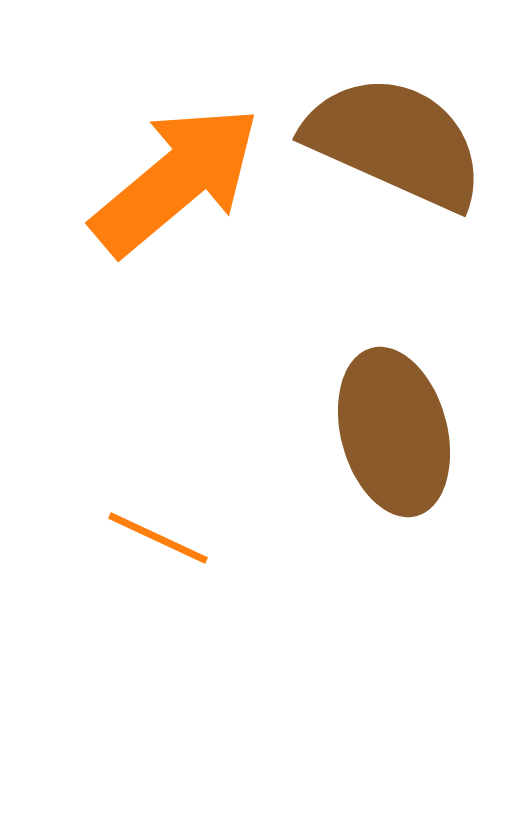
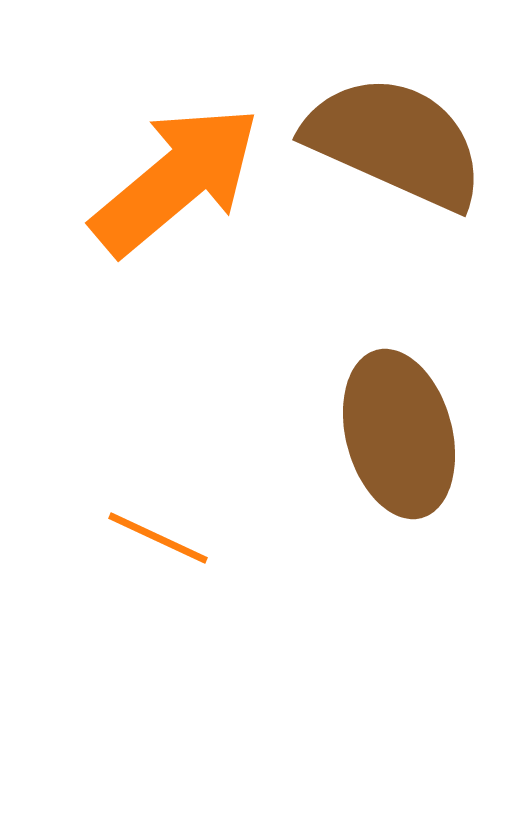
brown ellipse: moved 5 px right, 2 px down
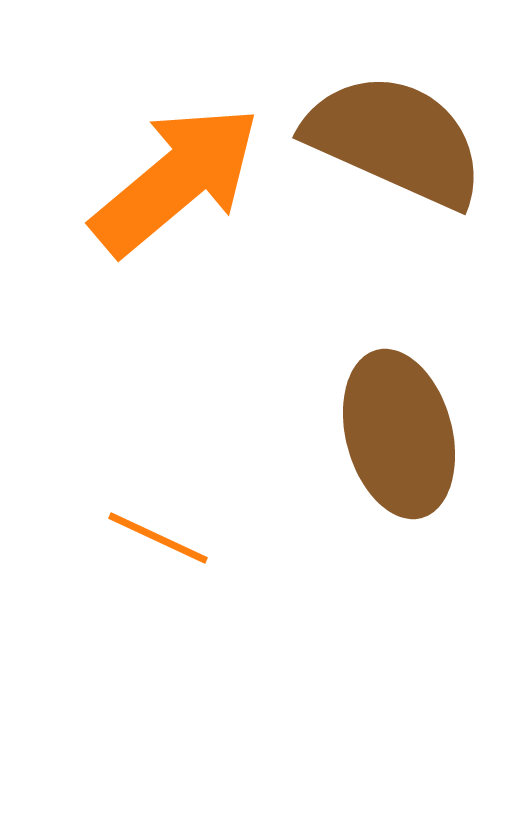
brown semicircle: moved 2 px up
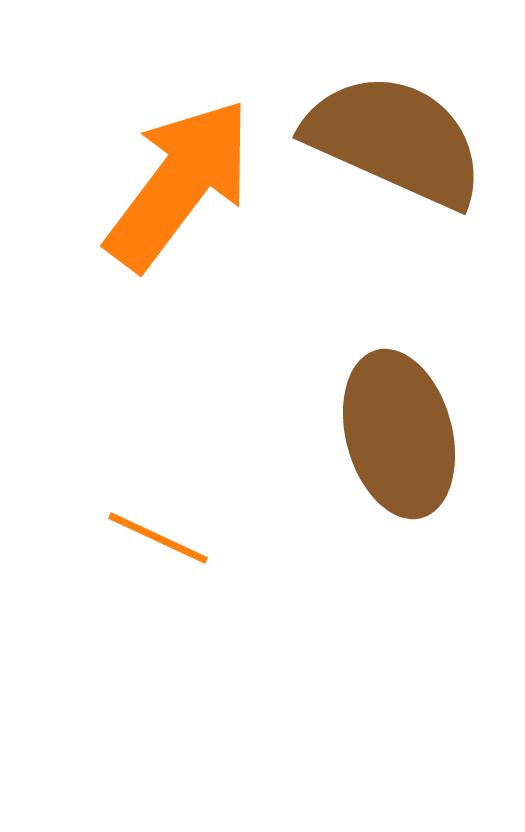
orange arrow: moved 3 px right, 4 px down; rotated 13 degrees counterclockwise
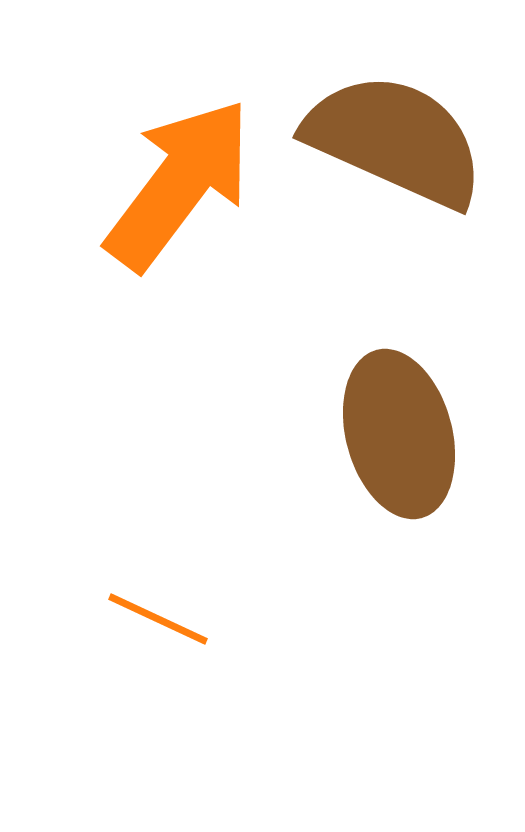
orange line: moved 81 px down
